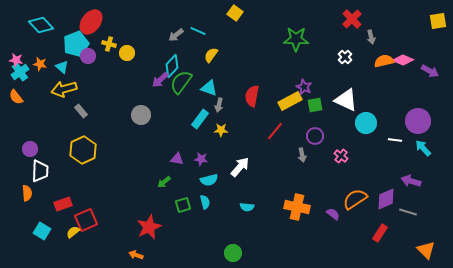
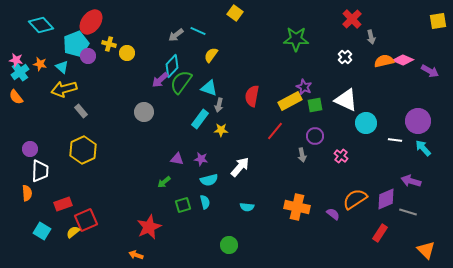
gray circle at (141, 115): moved 3 px right, 3 px up
green circle at (233, 253): moved 4 px left, 8 px up
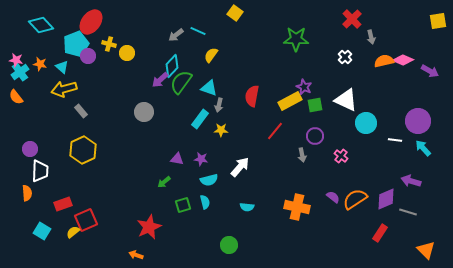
purple semicircle at (333, 214): moved 17 px up
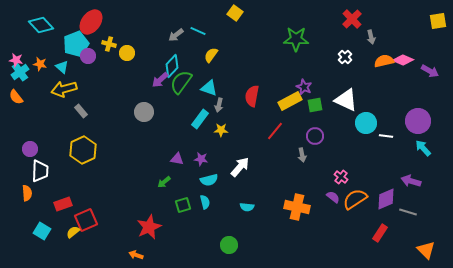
white line at (395, 140): moved 9 px left, 4 px up
pink cross at (341, 156): moved 21 px down
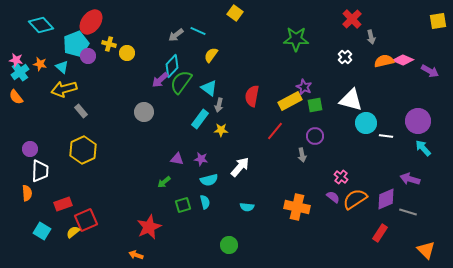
cyan triangle at (209, 88): rotated 18 degrees clockwise
white triangle at (346, 100): moved 5 px right; rotated 10 degrees counterclockwise
purple arrow at (411, 181): moved 1 px left, 2 px up
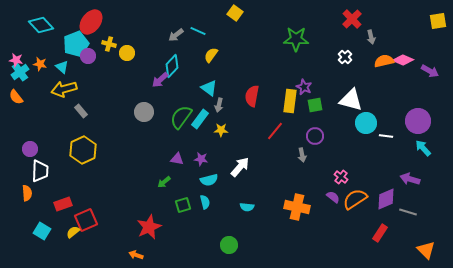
green semicircle at (181, 82): moved 35 px down
yellow rectangle at (290, 101): rotated 55 degrees counterclockwise
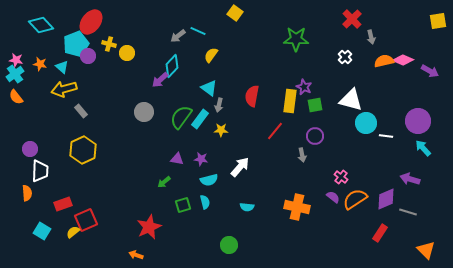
gray arrow at (176, 35): moved 2 px right, 1 px down
cyan cross at (20, 72): moved 5 px left, 2 px down
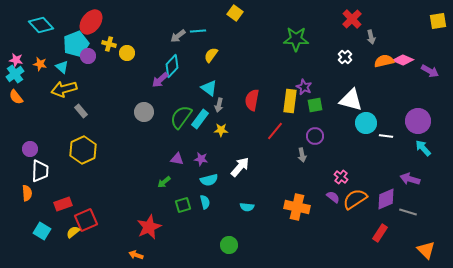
cyan line at (198, 31): rotated 28 degrees counterclockwise
red semicircle at (252, 96): moved 4 px down
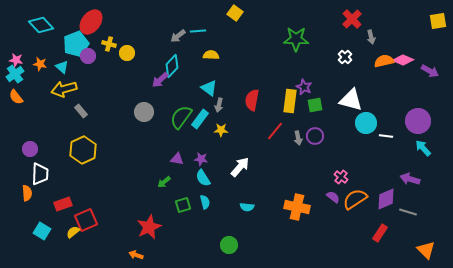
yellow semicircle at (211, 55): rotated 56 degrees clockwise
gray arrow at (302, 155): moved 4 px left, 17 px up
white trapezoid at (40, 171): moved 3 px down
cyan semicircle at (209, 180): moved 6 px left, 2 px up; rotated 72 degrees clockwise
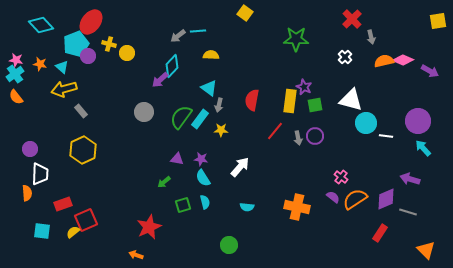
yellow square at (235, 13): moved 10 px right
cyan square at (42, 231): rotated 24 degrees counterclockwise
